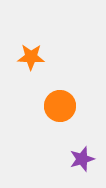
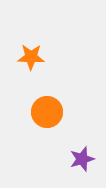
orange circle: moved 13 px left, 6 px down
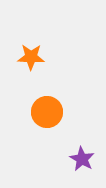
purple star: rotated 25 degrees counterclockwise
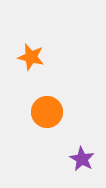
orange star: rotated 12 degrees clockwise
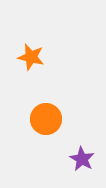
orange circle: moved 1 px left, 7 px down
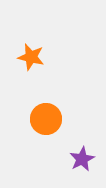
purple star: rotated 15 degrees clockwise
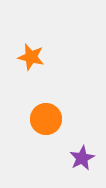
purple star: moved 1 px up
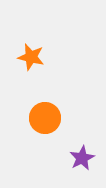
orange circle: moved 1 px left, 1 px up
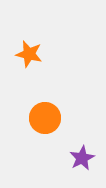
orange star: moved 2 px left, 3 px up
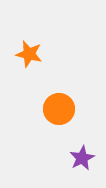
orange circle: moved 14 px right, 9 px up
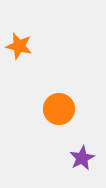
orange star: moved 10 px left, 8 px up
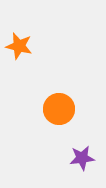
purple star: rotated 20 degrees clockwise
